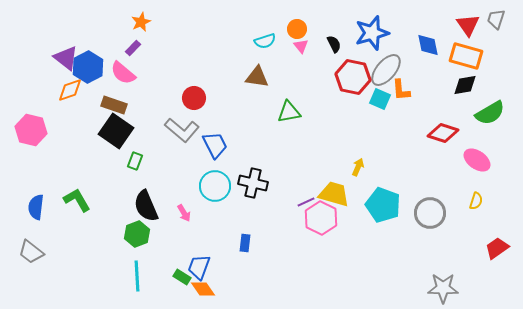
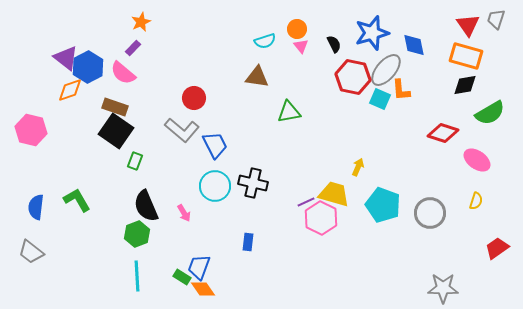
blue diamond at (428, 45): moved 14 px left
brown rectangle at (114, 105): moved 1 px right, 2 px down
blue rectangle at (245, 243): moved 3 px right, 1 px up
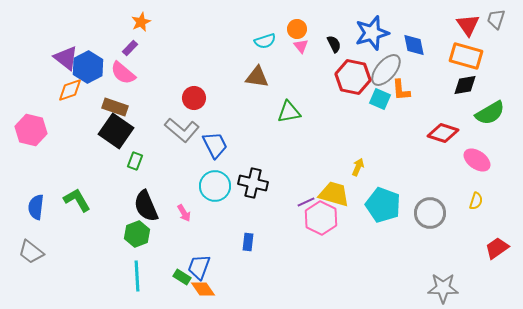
purple rectangle at (133, 48): moved 3 px left
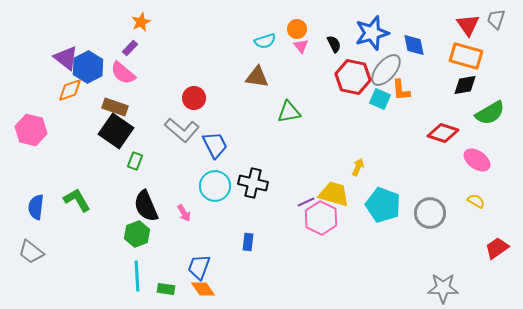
yellow semicircle at (476, 201): rotated 78 degrees counterclockwise
green rectangle at (182, 277): moved 16 px left, 12 px down; rotated 24 degrees counterclockwise
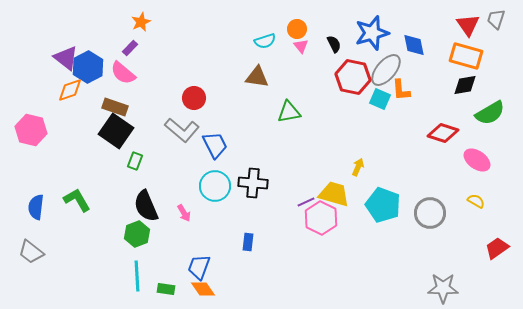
black cross at (253, 183): rotated 8 degrees counterclockwise
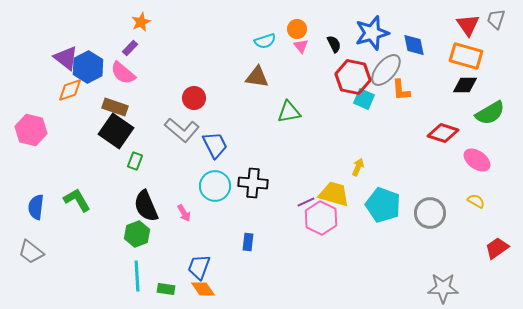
black diamond at (465, 85): rotated 10 degrees clockwise
cyan square at (380, 99): moved 16 px left
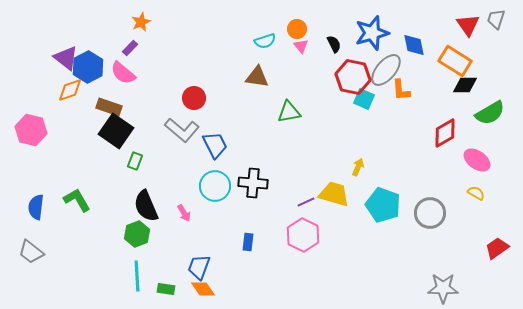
orange rectangle at (466, 56): moved 11 px left, 5 px down; rotated 16 degrees clockwise
brown rectangle at (115, 107): moved 6 px left
red diamond at (443, 133): moved 2 px right; rotated 48 degrees counterclockwise
yellow semicircle at (476, 201): moved 8 px up
pink hexagon at (321, 218): moved 18 px left, 17 px down
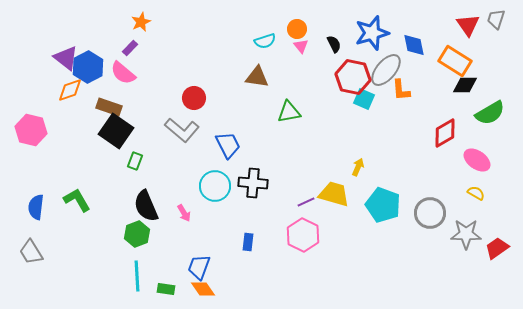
blue trapezoid at (215, 145): moved 13 px right
gray trapezoid at (31, 252): rotated 20 degrees clockwise
gray star at (443, 288): moved 23 px right, 54 px up
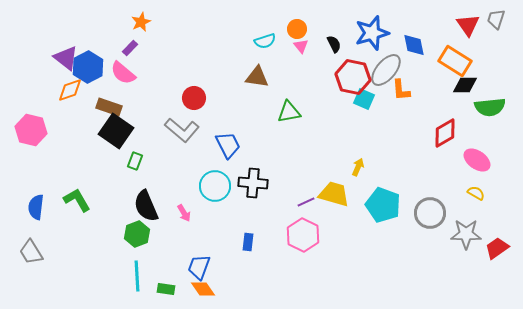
green semicircle at (490, 113): moved 6 px up; rotated 24 degrees clockwise
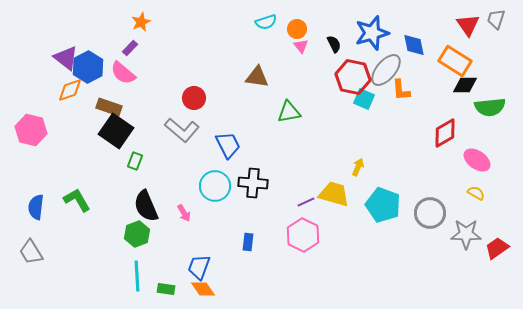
cyan semicircle at (265, 41): moved 1 px right, 19 px up
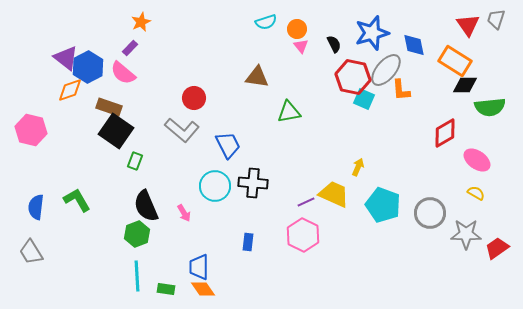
yellow trapezoid at (334, 194): rotated 8 degrees clockwise
blue trapezoid at (199, 267): rotated 20 degrees counterclockwise
